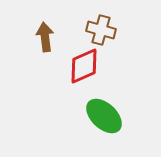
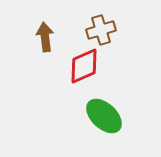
brown cross: rotated 32 degrees counterclockwise
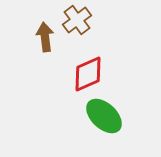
brown cross: moved 24 px left, 10 px up; rotated 20 degrees counterclockwise
red diamond: moved 4 px right, 8 px down
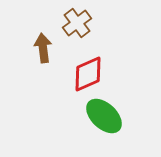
brown cross: moved 3 px down
brown arrow: moved 2 px left, 11 px down
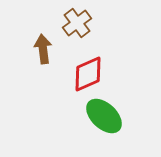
brown arrow: moved 1 px down
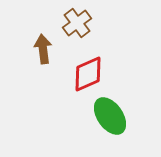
green ellipse: moved 6 px right; rotated 12 degrees clockwise
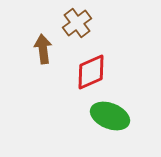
red diamond: moved 3 px right, 2 px up
green ellipse: rotated 33 degrees counterclockwise
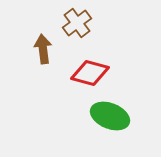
red diamond: moved 1 px left, 1 px down; rotated 39 degrees clockwise
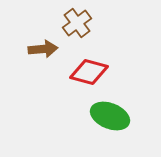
brown arrow: rotated 92 degrees clockwise
red diamond: moved 1 px left, 1 px up
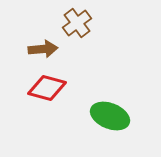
red diamond: moved 42 px left, 16 px down
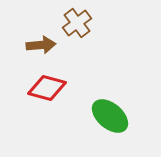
brown arrow: moved 2 px left, 4 px up
green ellipse: rotated 18 degrees clockwise
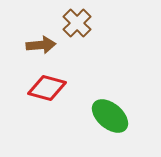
brown cross: rotated 8 degrees counterclockwise
